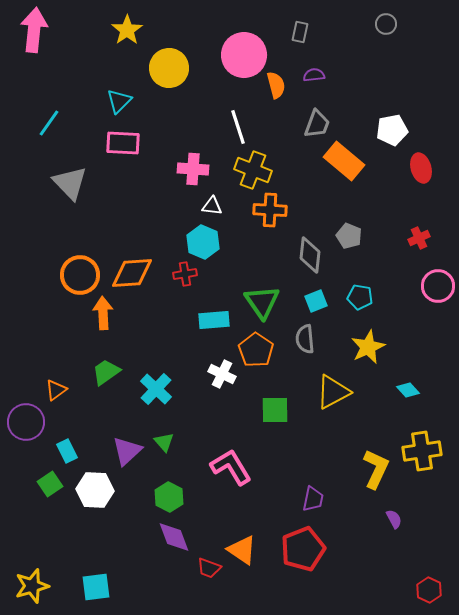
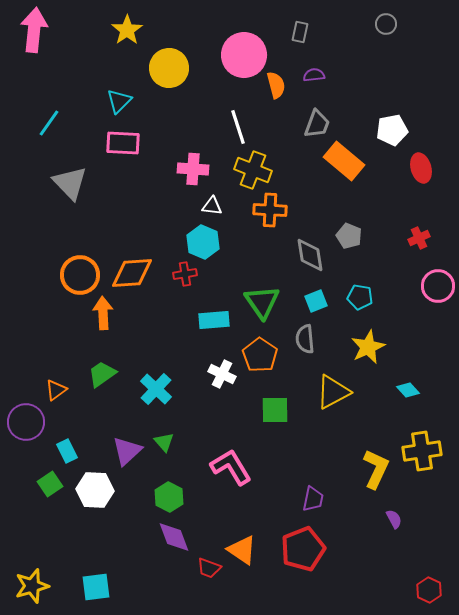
gray diamond at (310, 255): rotated 15 degrees counterclockwise
orange pentagon at (256, 350): moved 4 px right, 5 px down
green trapezoid at (106, 372): moved 4 px left, 2 px down
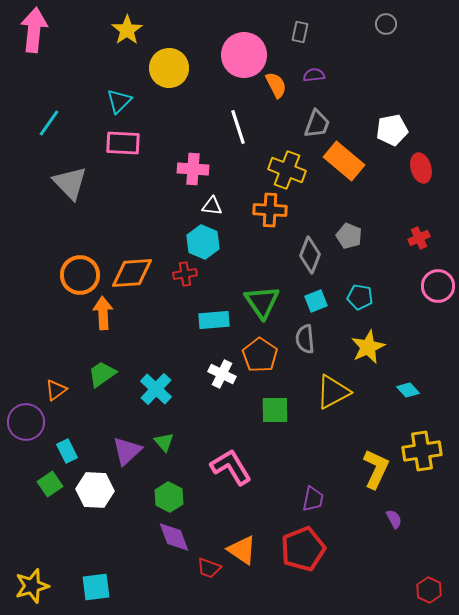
orange semicircle at (276, 85): rotated 12 degrees counterclockwise
yellow cross at (253, 170): moved 34 px right
gray diamond at (310, 255): rotated 30 degrees clockwise
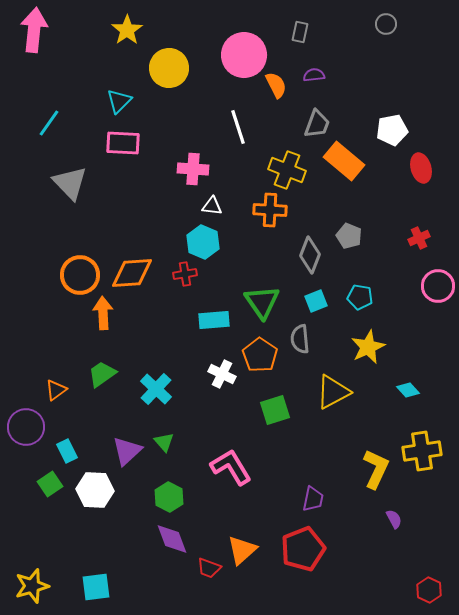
gray semicircle at (305, 339): moved 5 px left
green square at (275, 410): rotated 16 degrees counterclockwise
purple circle at (26, 422): moved 5 px down
purple diamond at (174, 537): moved 2 px left, 2 px down
orange triangle at (242, 550): rotated 44 degrees clockwise
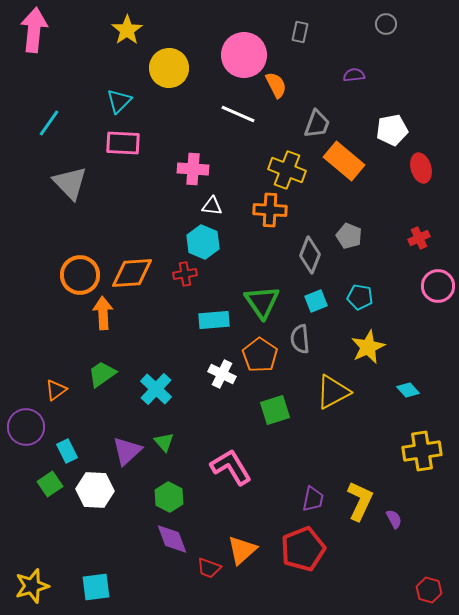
purple semicircle at (314, 75): moved 40 px right
white line at (238, 127): moved 13 px up; rotated 48 degrees counterclockwise
yellow L-shape at (376, 469): moved 16 px left, 32 px down
red hexagon at (429, 590): rotated 10 degrees counterclockwise
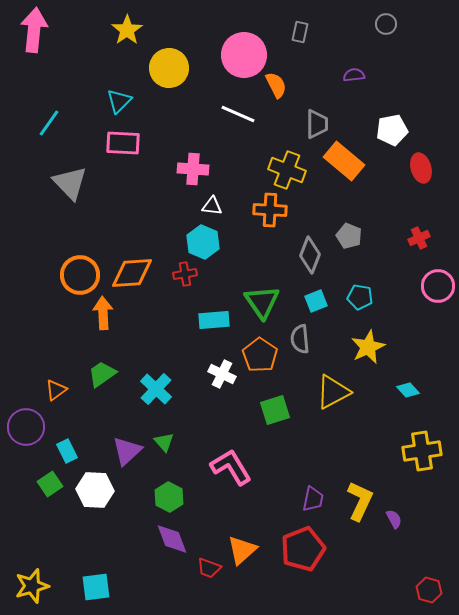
gray trapezoid at (317, 124): rotated 20 degrees counterclockwise
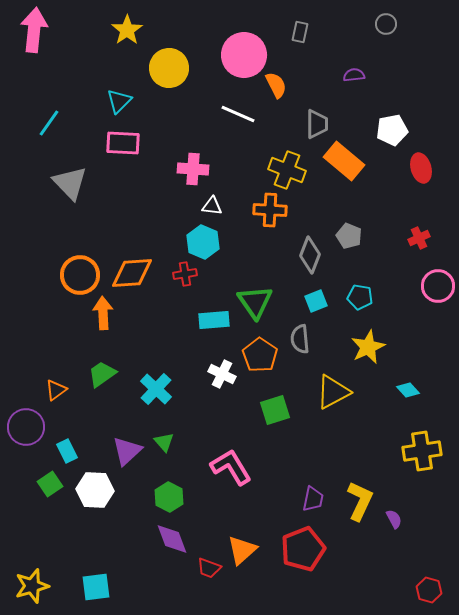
green triangle at (262, 302): moved 7 px left
